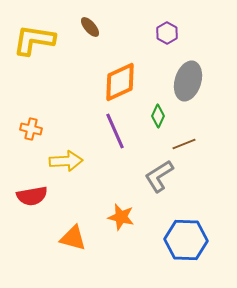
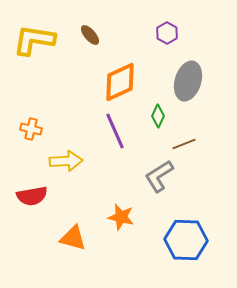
brown ellipse: moved 8 px down
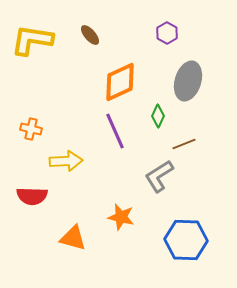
yellow L-shape: moved 2 px left
red semicircle: rotated 12 degrees clockwise
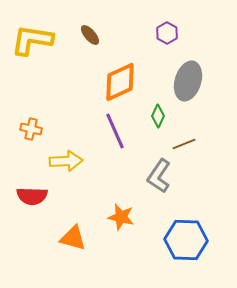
gray L-shape: rotated 24 degrees counterclockwise
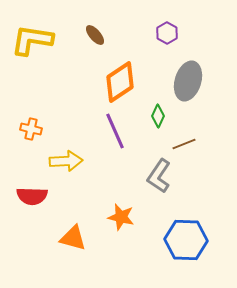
brown ellipse: moved 5 px right
orange diamond: rotated 9 degrees counterclockwise
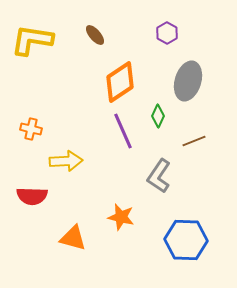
purple line: moved 8 px right
brown line: moved 10 px right, 3 px up
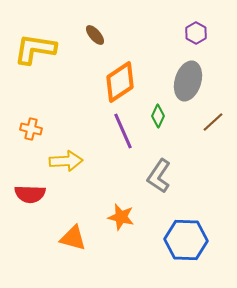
purple hexagon: moved 29 px right
yellow L-shape: moved 3 px right, 9 px down
brown line: moved 19 px right, 19 px up; rotated 20 degrees counterclockwise
red semicircle: moved 2 px left, 2 px up
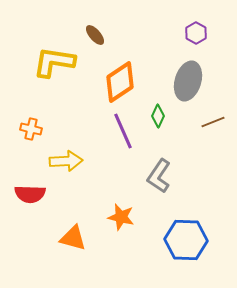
yellow L-shape: moved 19 px right, 13 px down
brown line: rotated 20 degrees clockwise
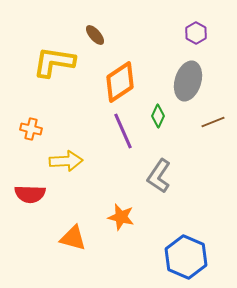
blue hexagon: moved 17 px down; rotated 21 degrees clockwise
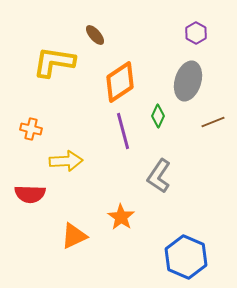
purple line: rotated 9 degrees clockwise
orange star: rotated 20 degrees clockwise
orange triangle: moved 1 px right, 2 px up; rotated 40 degrees counterclockwise
